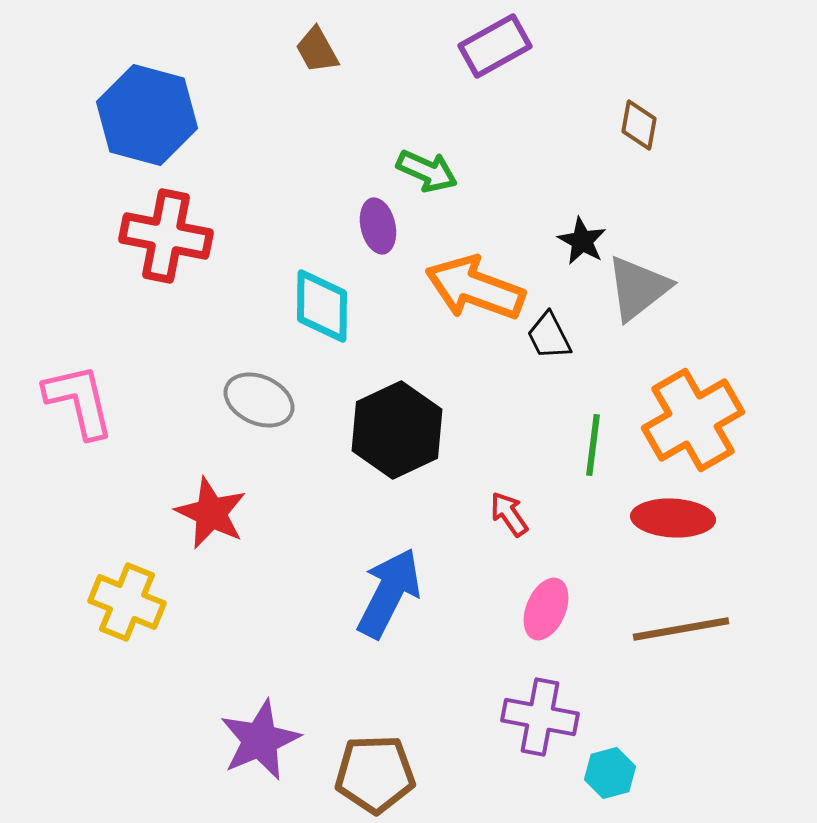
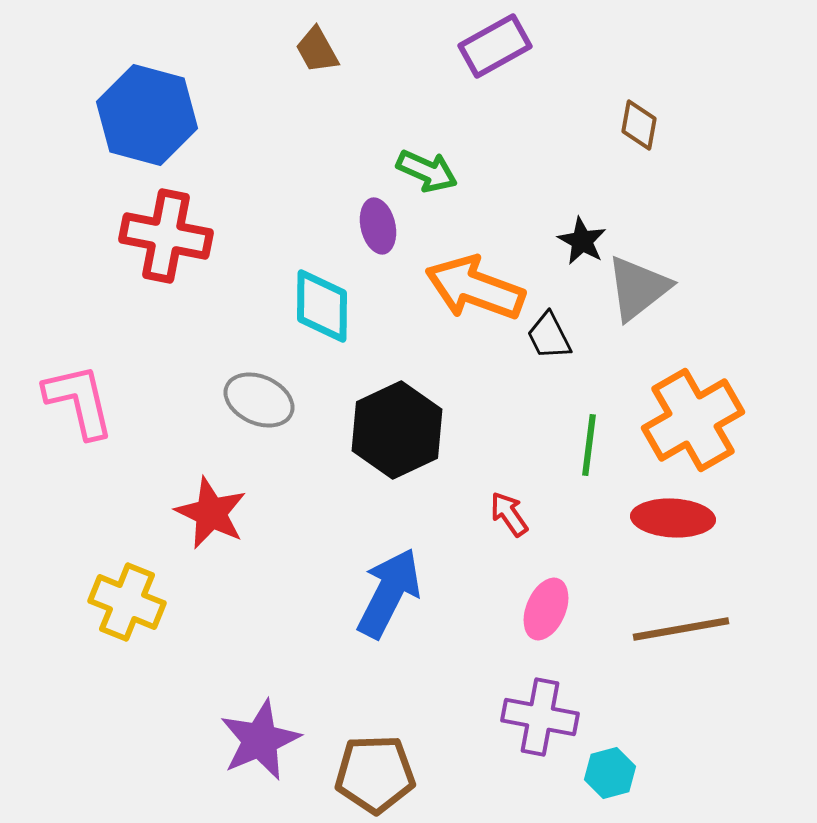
green line: moved 4 px left
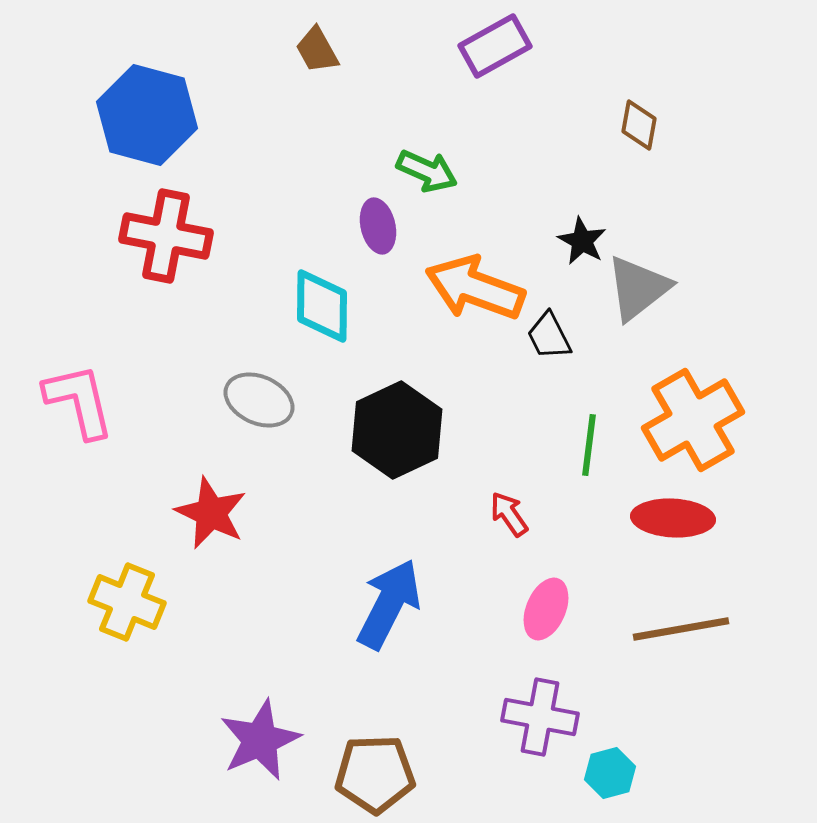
blue arrow: moved 11 px down
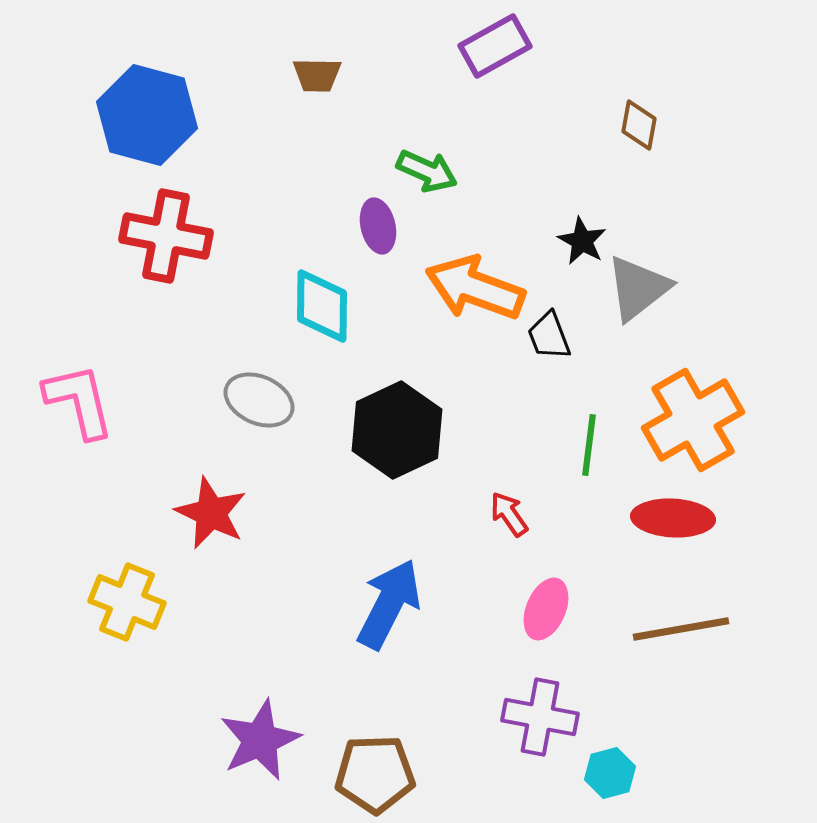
brown trapezoid: moved 25 px down; rotated 60 degrees counterclockwise
black trapezoid: rotated 6 degrees clockwise
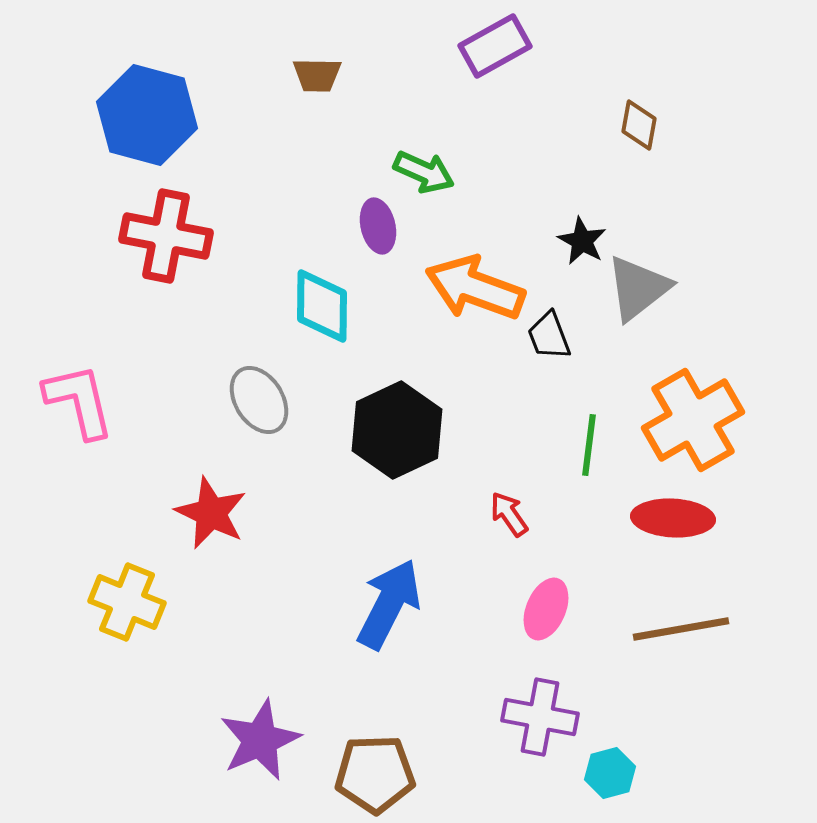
green arrow: moved 3 px left, 1 px down
gray ellipse: rotated 34 degrees clockwise
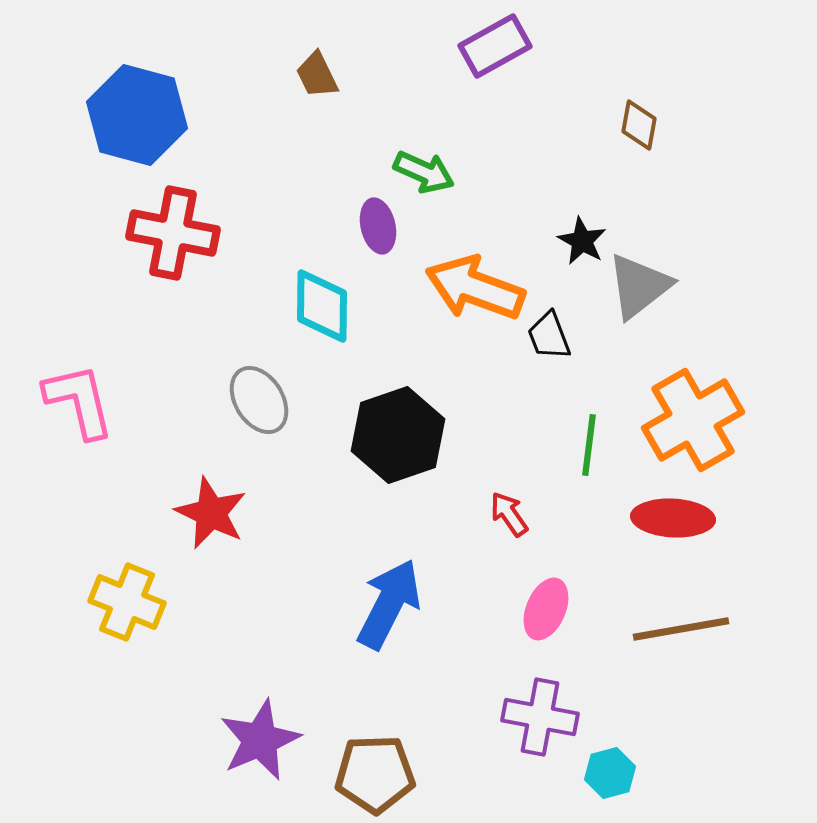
brown trapezoid: rotated 63 degrees clockwise
blue hexagon: moved 10 px left
red cross: moved 7 px right, 3 px up
gray triangle: moved 1 px right, 2 px up
black hexagon: moved 1 px right, 5 px down; rotated 6 degrees clockwise
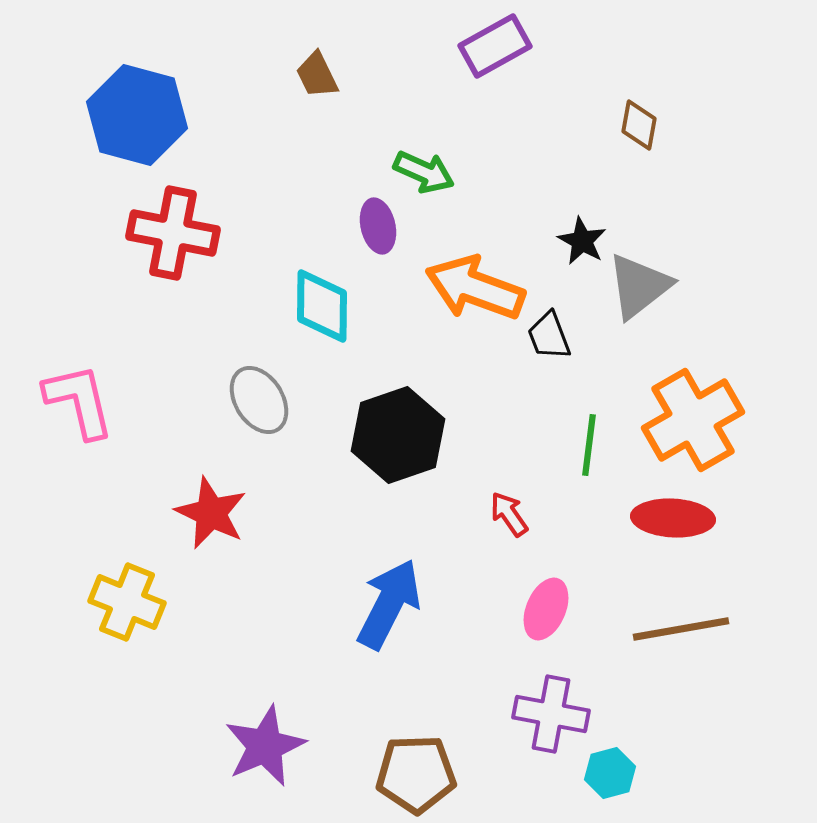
purple cross: moved 11 px right, 3 px up
purple star: moved 5 px right, 6 px down
brown pentagon: moved 41 px right
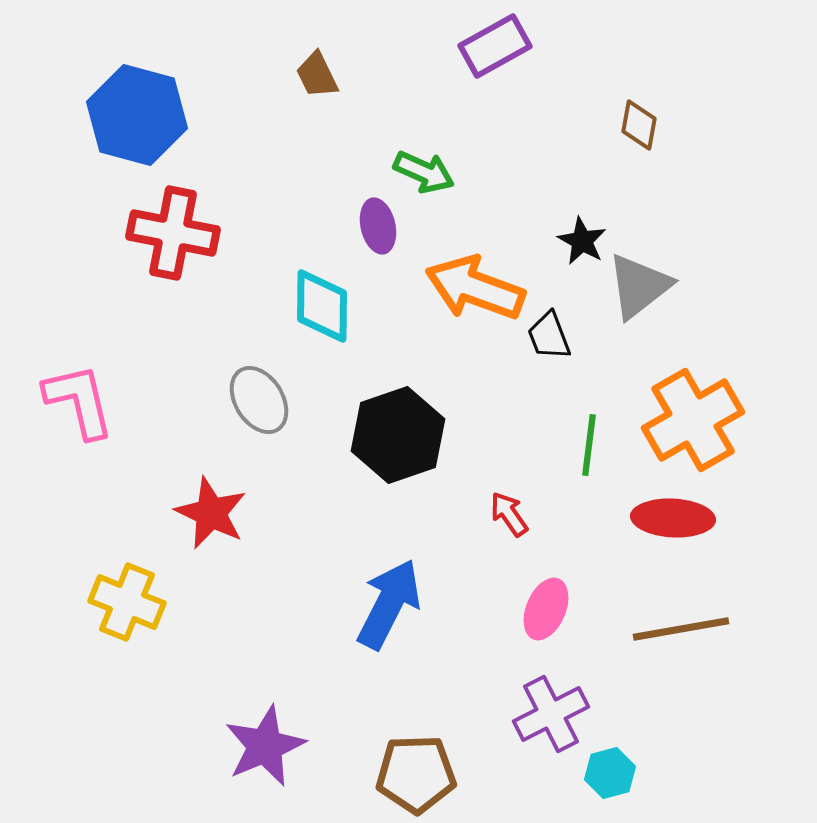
purple cross: rotated 38 degrees counterclockwise
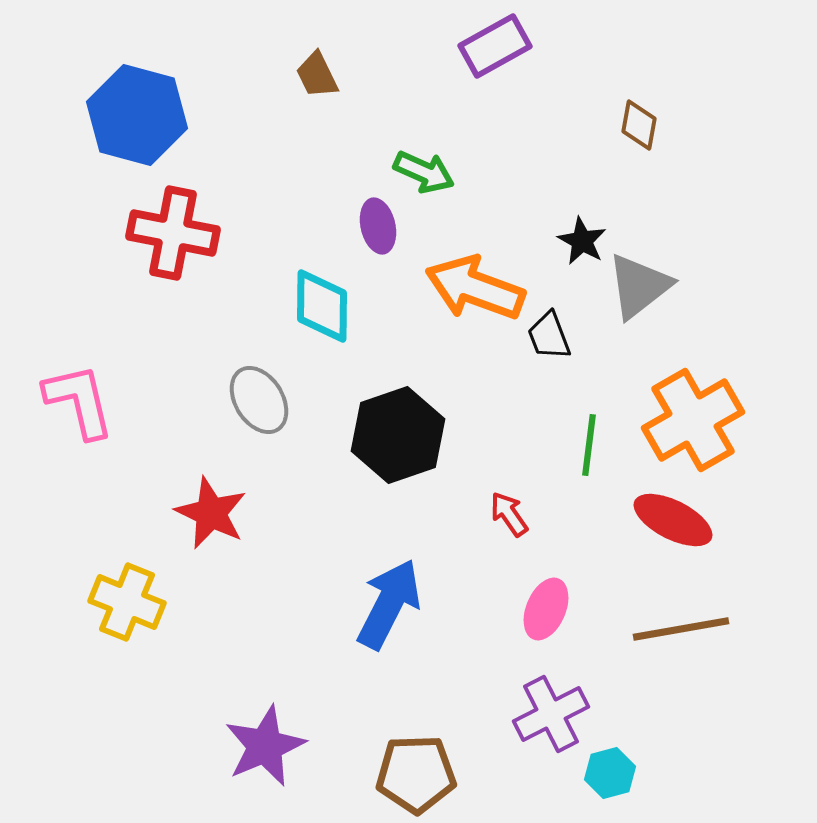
red ellipse: moved 2 px down; rotated 24 degrees clockwise
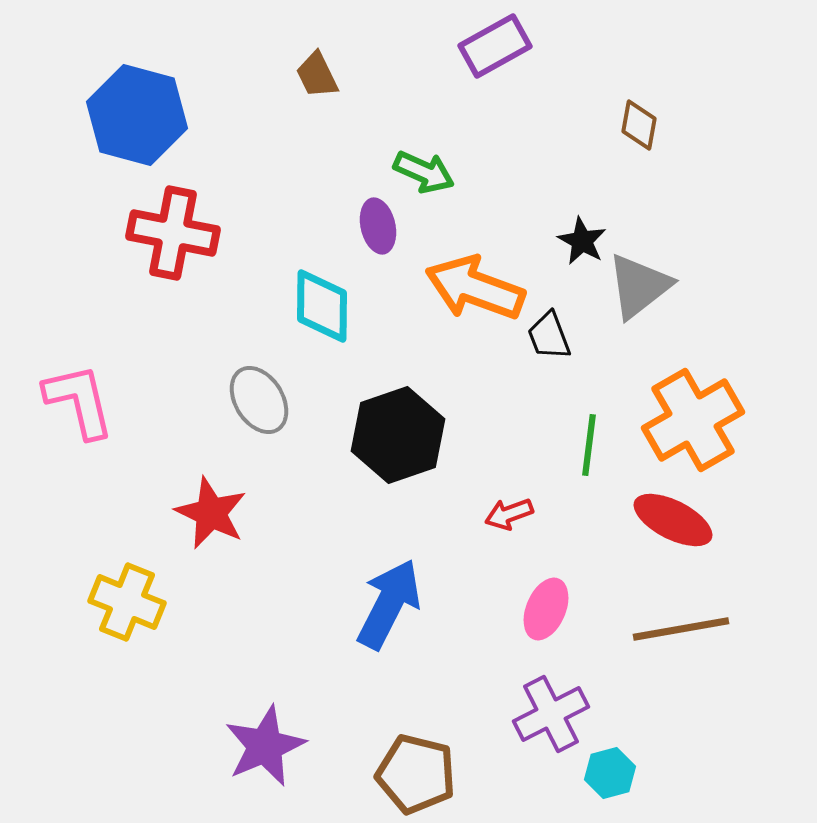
red arrow: rotated 75 degrees counterclockwise
brown pentagon: rotated 16 degrees clockwise
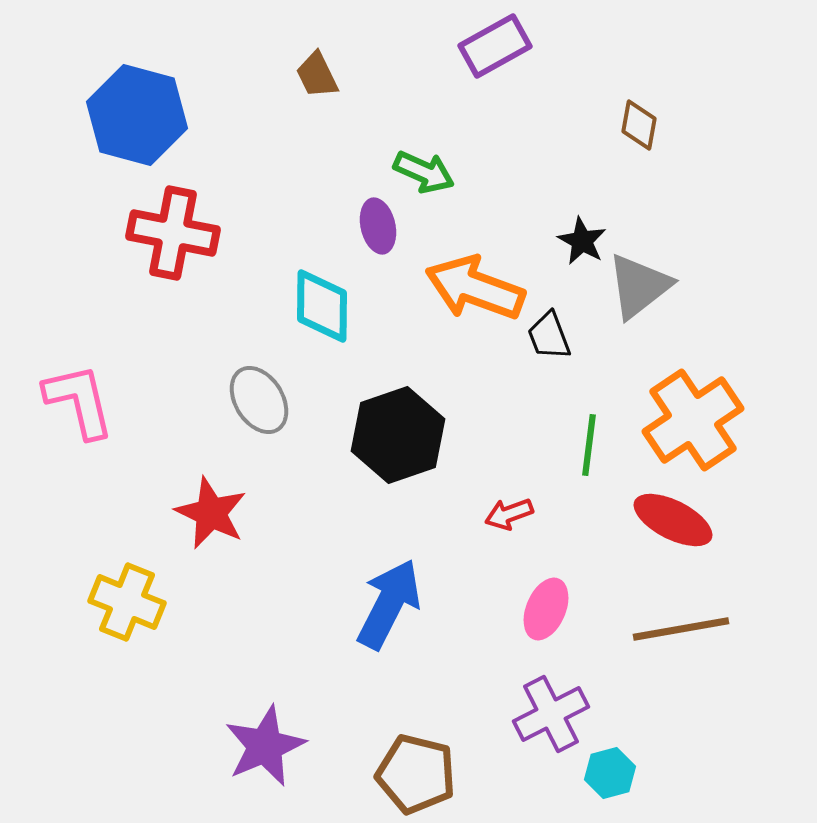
orange cross: rotated 4 degrees counterclockwise
